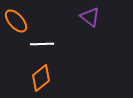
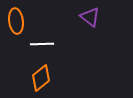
orange ellipse: rotated 35 degrees clockwise
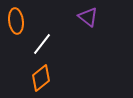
purple triangle: moved 2 px left
white line: rotated 50 degrees counterclockwise
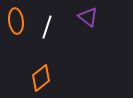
white line: moved 5 px right, 17 px up; rotated 20 degrees counterclockwise
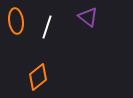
orange diamond: moved 3 px left, 1 px up
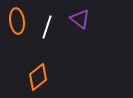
purple triangle: moved 8 px left, 2 px down
orange ellipse: moved 1 px right
